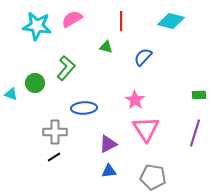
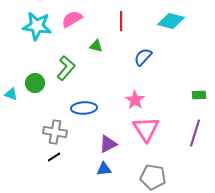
green triangle: moved 10 px left, 1 px up
gray cross: rotated 10 degrees clockwise
blue triangle: moved 5 px left, 2 px up
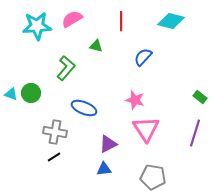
cyan star: rotated 12 degrees counterclockwise
green circle: moved 4 px left, 10 px down
green rectangle: moved 1 px right, 2 px down; rotated 40 degrees clockwise
pink star: rotated 18 degrees counterclockwise
blue ellipse: rotated 25 degrees clockwise
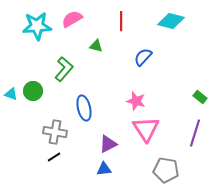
green L-shape: moved 2 px left, 1 px down
green circle: moved 2 px right, 2 px up
pink star: moved 1 px right, 1 px down
blue ellipse: rotated 55 degrees clockwise
gray pentagon: moved 13 px right, 7 px up
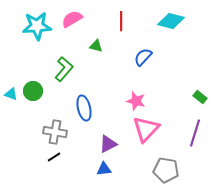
pink triangle: rotated 16 degrees clockwise
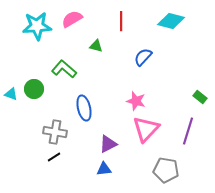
green L-shape: rotated 90 degrees counterclockwise
green circle: moved 1 px right, 2 px up
purple line: moved 7 px left, 2 px up
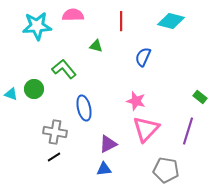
pink semicircle: moved 1 px right, 4 px up; rotated 30 degrees clockwise
blue semicircle: rotated 18 degrees counterclockwise
green L-shape: rotated 10 degrees clockwise
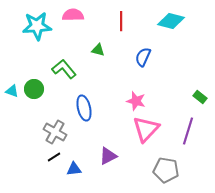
green triangle: moved 2 px right, 4 px down
cyan triangle: moved 1 px right, 3 px up
gray cross: rotated 20 degrees clockwise
purple triangle: moved 12 px down
blue triangle: moved 30 px left
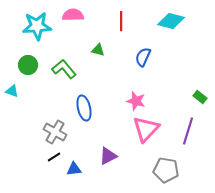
green circle: moved 6 px left, 24 px up
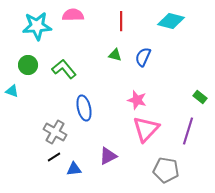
green triangle: moved 17 px right, 5 px down
pink star: moved 1 px right, 1 px up
